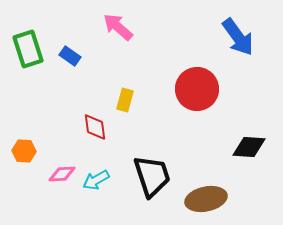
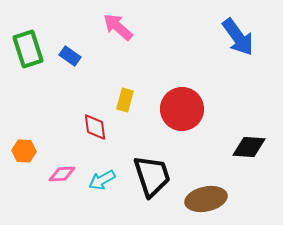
red circle: moved 15 px left, 20 px down
cyan arrow: moved 6 px right
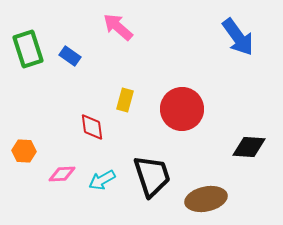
red diamond: moved 3 px left
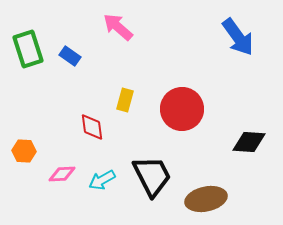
black diamond: moved 5 px up
black trapezoid: rotated 9 degrees counterclockwise
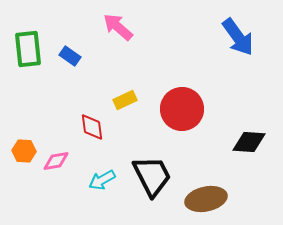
green rectangle: rotated 12 degrees clockwise
yellow rectangle: rotated 50 degrees clockwise
pink diamond: moved 6 px left, 13 px up; rotated 8 degrees counterclockwise
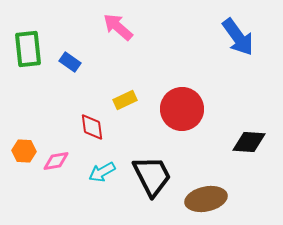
blue rectangle: moved 6 px down
cyan arrow: moved 8 px up
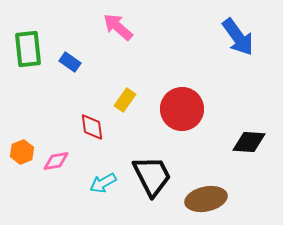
yellow rectangle: rotated 30 degrees counterclockwise
orange hexagon: moved 2 px left, 1 px down; rotated 25 degrees counterclockwise
cyan arrow: moved 1 px right, 11 px down
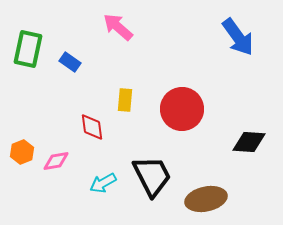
green rectangle: rotated 18 degrees clockwise
yellow rectangle: rotated 30 degrees counterclockwise
